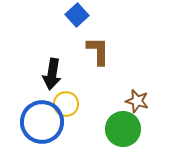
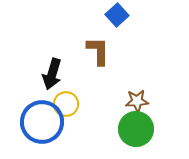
blue square: moved 40 px right
black arrow: rotated 8 degrees clockwise
brown star: rotated 20 degrees counterclockwise
green circle: moved 13 px right
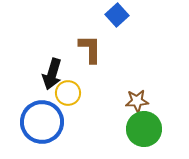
brown L-shape: moved 8 px left, 2 px up
yellow circle: moved 2 px right, 11 px up
green circle: moved 8 px right
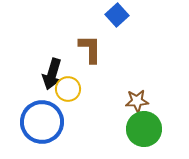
yellow circle: moved 4 px up
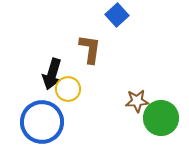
brown L-shape: rotated 8 degrees clockwise
green circle: moved 17 px right, 11 px up
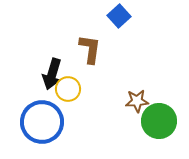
blue square: moved 2 px right, 1 px down
green circle: moved 2 px left, 3 px down
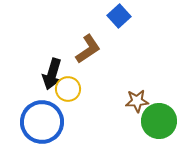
brown L-shape: moved 2 px left; rotated 48 degrees clockwise
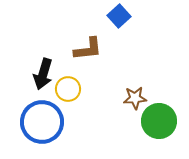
brown L-shape: rotated 28 degrees clockwise
black arrow: moved 9 px left
brown star: moved 2 px left, 3 px up
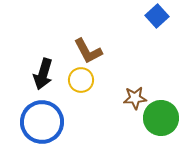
blue square: moved 38 px right
brown L-shape: moved 2 px down; rotated 68 degrees clockwise
yellow circle: moved 13 px right, 9 px up
green circle: moved 2 px right, 3 px up
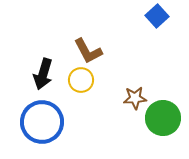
green circle: moved 2 px right
